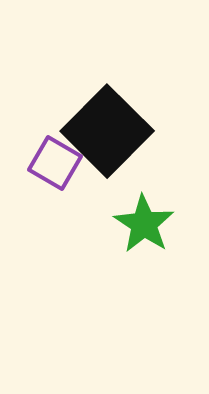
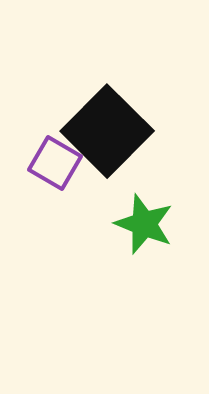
green star: rotated 12 degrees counterclockwise
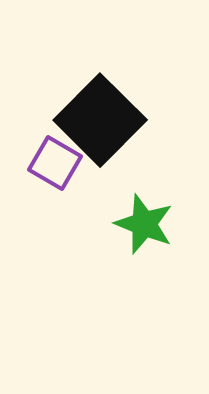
black square: moved 7 px left, 11 px up
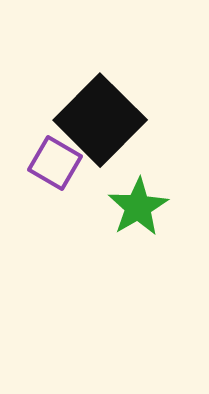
green star: moved 6 px left, 17 px up; rotated 20 degrees clockwise
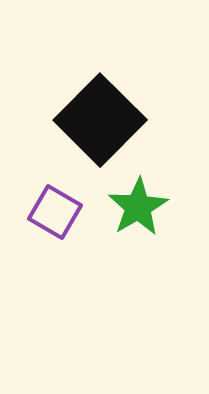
purple square: moved 49 px down
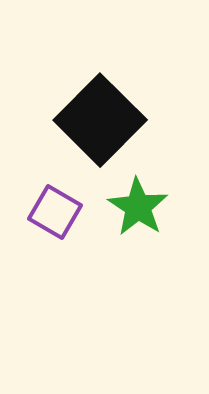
green star: rotated 8 degrees counterclockwise
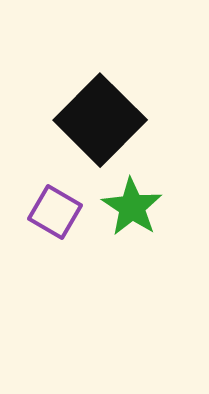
green star: moved 6 px left
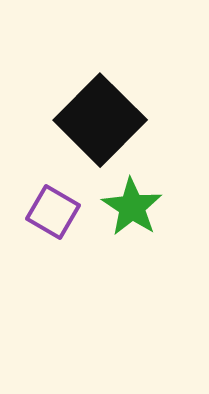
purple square: moved 2 px left
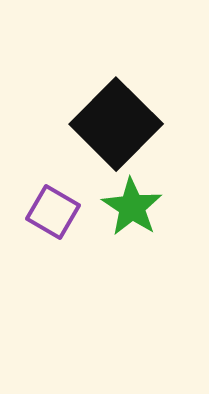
black square: moved 16 px right, 4 px down
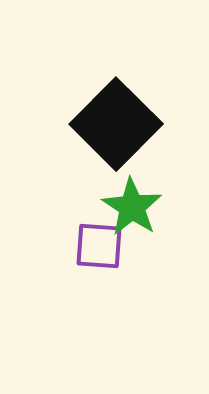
purple square: moved 46 px right, 34 px down; rotated 26 degrees counterclockwise
